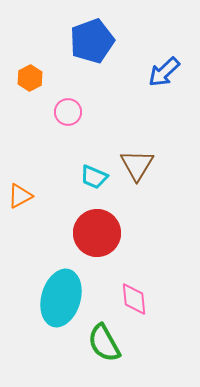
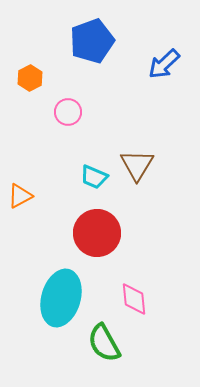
blue arrow: moved 8 px up
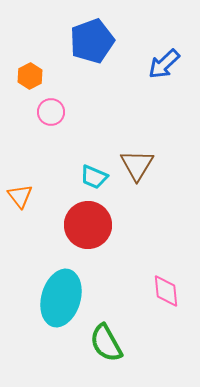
orange hexagon: moved 2 px up
pink circle: moved 17 px left
orange triangle: rotated 40 degrees counterclockwise
red circle: moved 9 px left, 8 px up
pink diamond: moved 32 px right, 8 px up
green semicircle: moved 2 px right
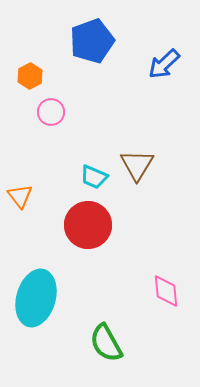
cyan ellipse: moved 25 px left
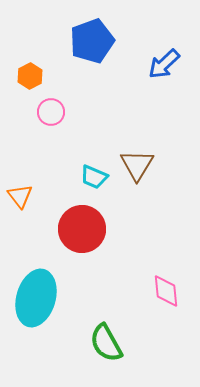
red circle: moved 6 px left, 4 px down
